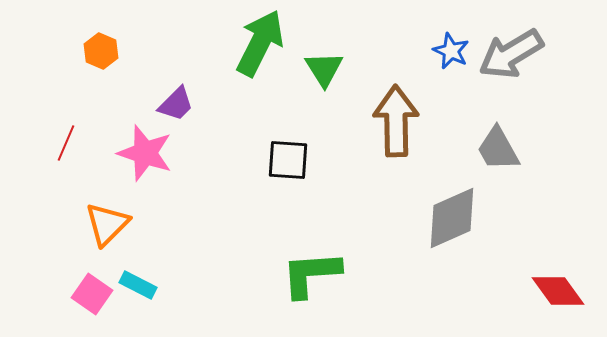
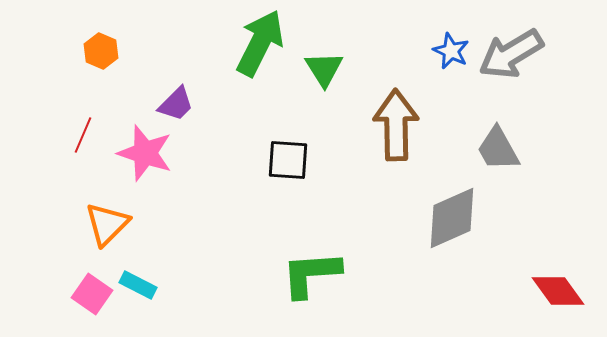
brown arrow: moved 4 px down
red line: moved 17 px right, 8 px up
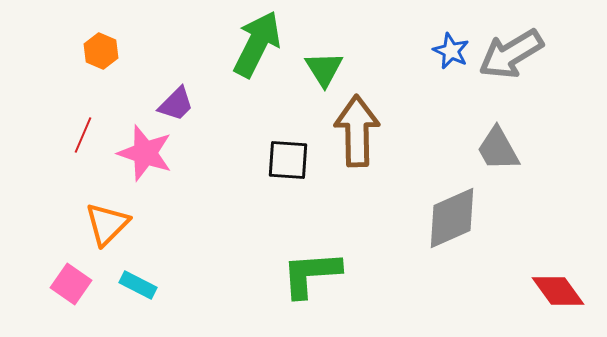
green arrow: moved 3 px left, 1 px down
brown arrow: moved 39 px left, 6 px down
pink square: moved 21 px left, 10 px up
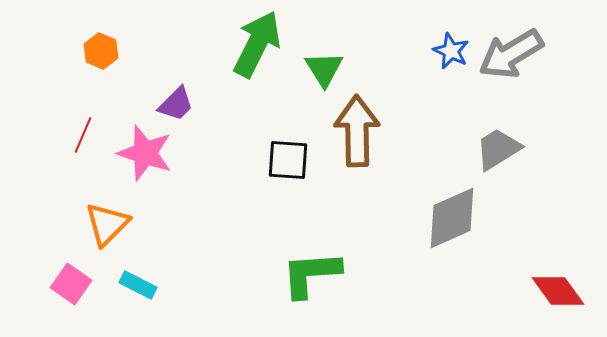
gray trapezoid: rotated 87 degrees clockwise
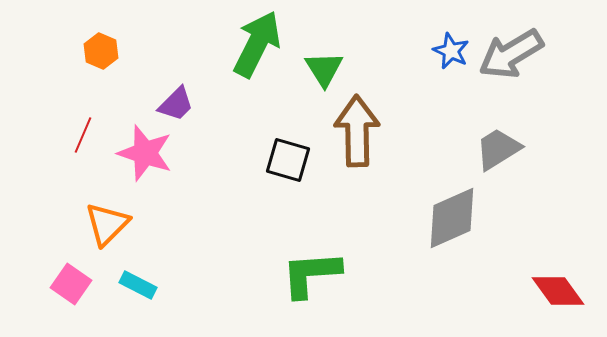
black square: rotated 12 degrees clockwise
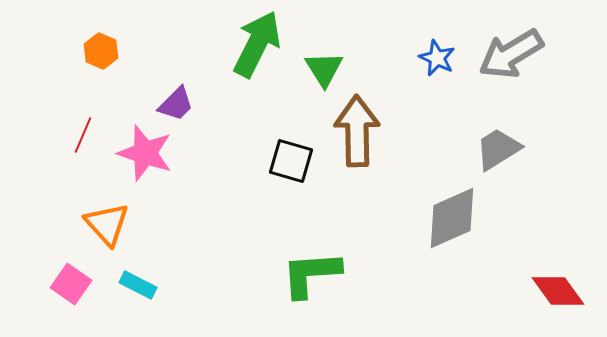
blue star: moved 14 px left, 7 px down
black square: moved 3 px right, 1 px down
orange triangle: rotated 27 degrees counterclockwise
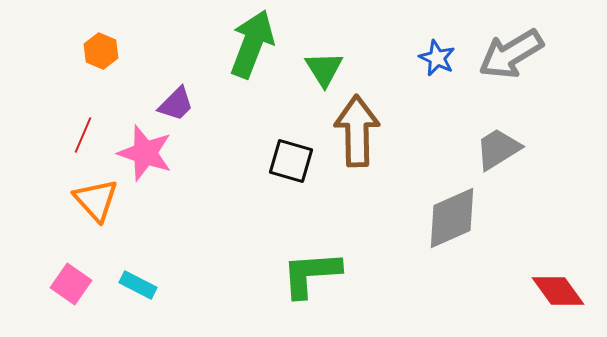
green arrow: moved 5 px left; rotated 6 degrees counterclockwise
orange triangle: moved 11 px left, 24 px up
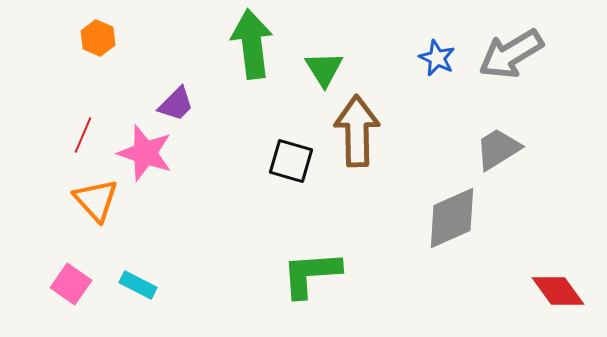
green arrow: rotated 28 degrees counterclockwise
orange hexagon: moved 3 px left, 13 px up
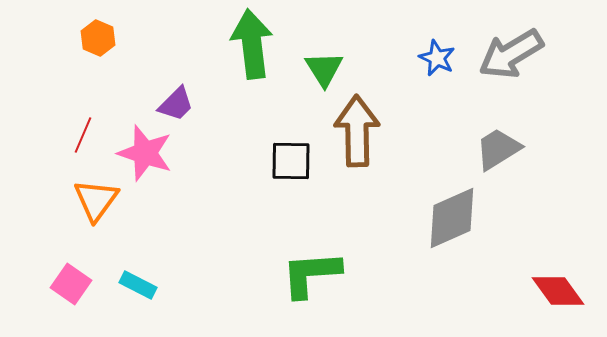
black square: rotated 15 degrees counterclockwise
orange triangle: rotated 18 degrees clockwise
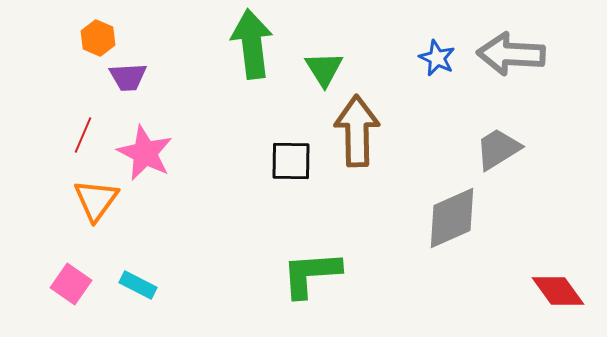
gray arrow: rotated 34 degrees clockwise
purple trapezoid: moved 48 px left, 27 px up; rotated 42 degrees clockwise
pink star: rotated 8 degrees clockwise
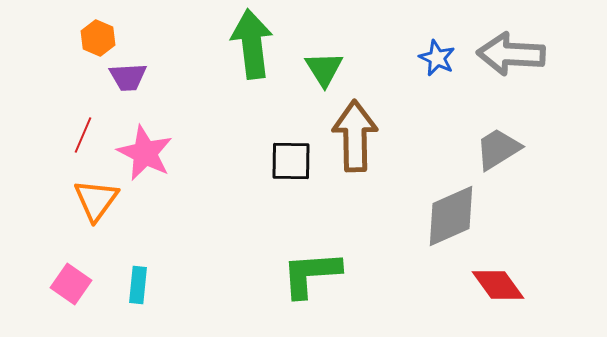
brown arrow: moved 2 px left, 5 px down
gray diamond: moved 1 px left, 2 px up
cyan rectangle: rotated 69 degrees clockwise
red diamond: moved 60 px left, 6 px up
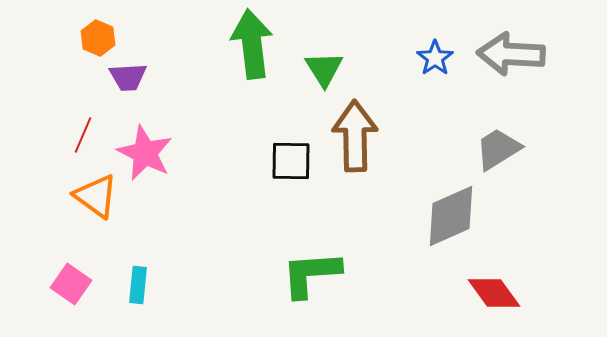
blue star: moved 2 px left; rotated 12 degrees clockwise
orange triangle: moved 4 px up; rotated 30 degrees counterclockwise
red diamond: moved 4 px left, 8 px down
